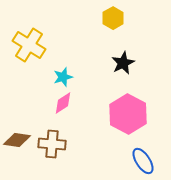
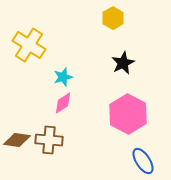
brown cross: moved 3 px left, 4 px up
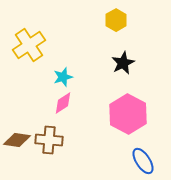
yellow hexagon: moved 3 px right, 2 px down
yellow cross: rotated 24 degrees clockwise
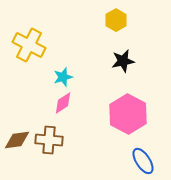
yellow cross: rotated 28 degrees counterclockwise
black star: moved 2 px up; rotated 15 degrees clockwise
brown diamond: rotated 16 degrees counterclockwise
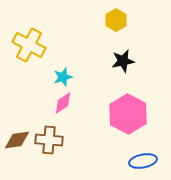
blue ellipse: rotated 68 degrees counterclockwise
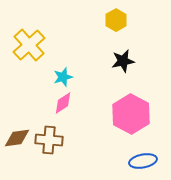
yellow cross: rotated 20 degrees clockwise
pink hexagon: moved 3 px right
brown diamond: moved 2 px up
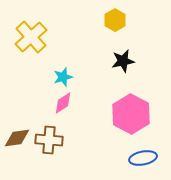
yellow hexagon: moved 1 px left
yellow cross: moved 2 px right, 8 px up
blue ellipse: moved 3 px up
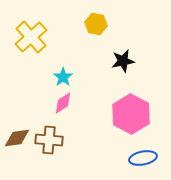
yellow hexagon: moved 19 px left, 4 px down; rotated 20 degrees counterclockwise
cyan star: rotated 18 degrees counterclockwise
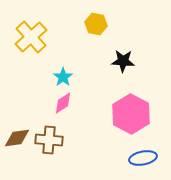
black star: rotated 15 degrees clockwise
